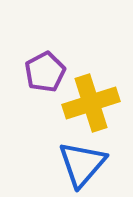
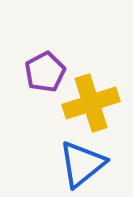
blue triangle: rotated 10 degrees clockwise
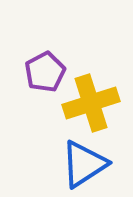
blue triangle: moved 2 px right; rotated 6 degrees clockwise
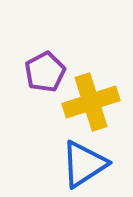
yellow cross: moved 1 px up
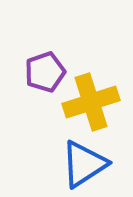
purple pentagon: rotated 9 degrees clockwise
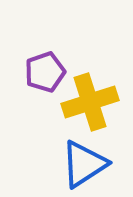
yellow cross: moved 1 px left
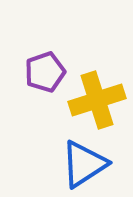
yellow cross: moved 7 px right, 2 px up
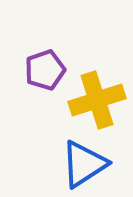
purple pentagon: moved 2 px up
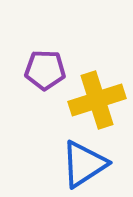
purple pentagon: rotated 21 degrees clockwise
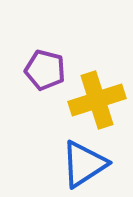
purple pentagon: rotated 12 degrees clockwise
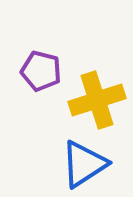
purple pentagon: moved 4 px left, 1 px down
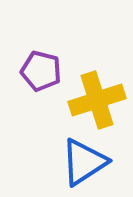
blue triangle: moved 2 px up
